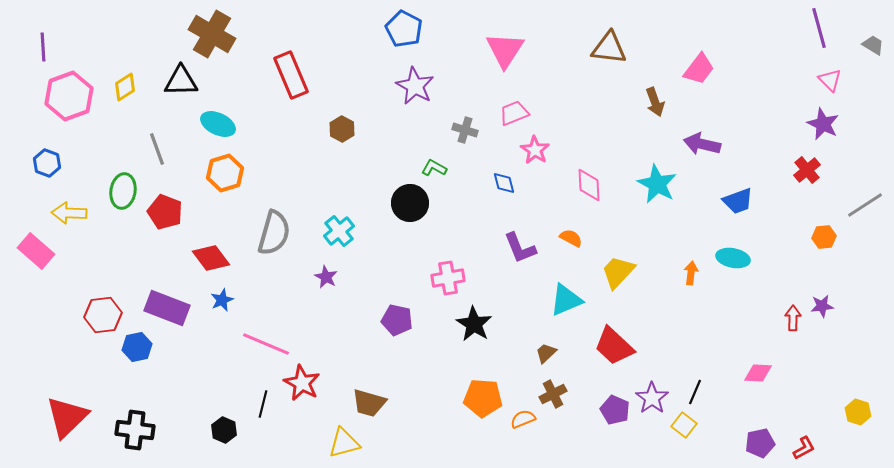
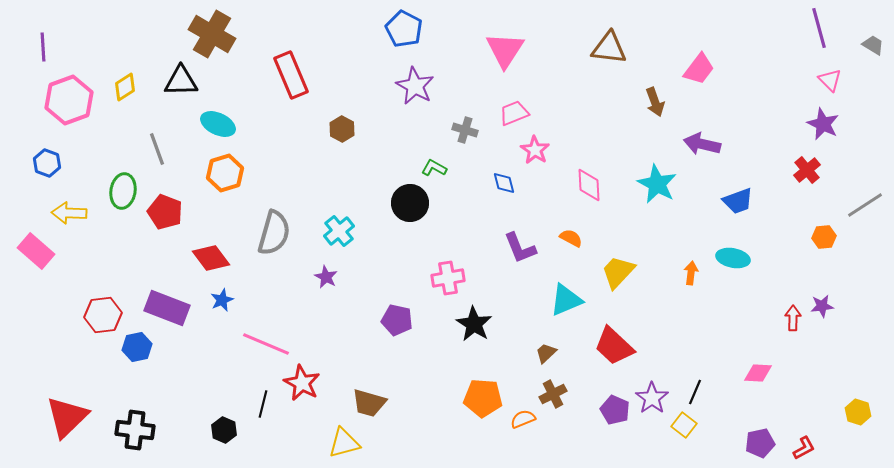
pink hexagon at (69, 96): moved 4 px down
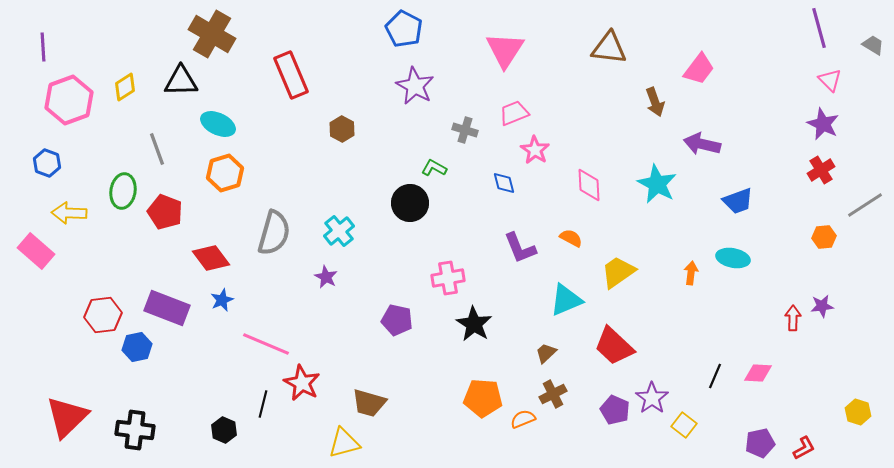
red cross at (807, 170): moved 14 px right; rotated 8 degrees clockwise
yellow trapezoid at (618, 272): rotated 12 degrees clockwise
black line at (695, 392): moved 20 px right, 16 px up
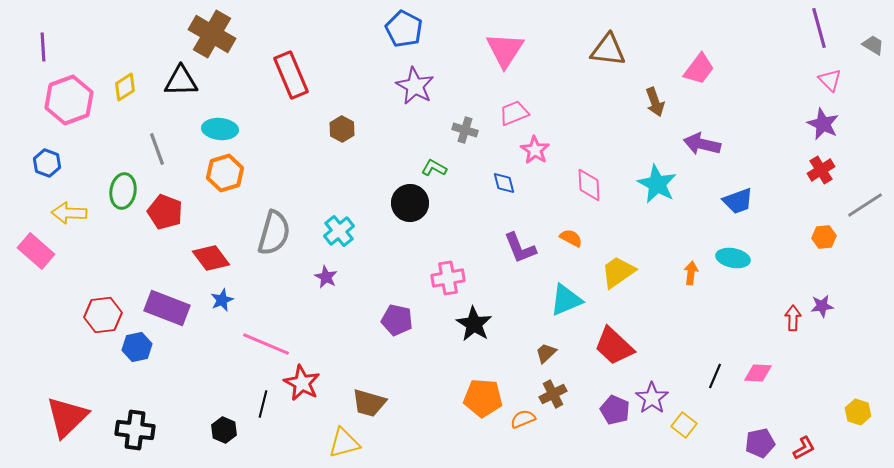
brown triangle at (609, 48): moved 1 px left, 2 px down
cyan ellipse at (218, 124): moved 2 px right, 5 px down; rotated 20 degrees counterclockwise
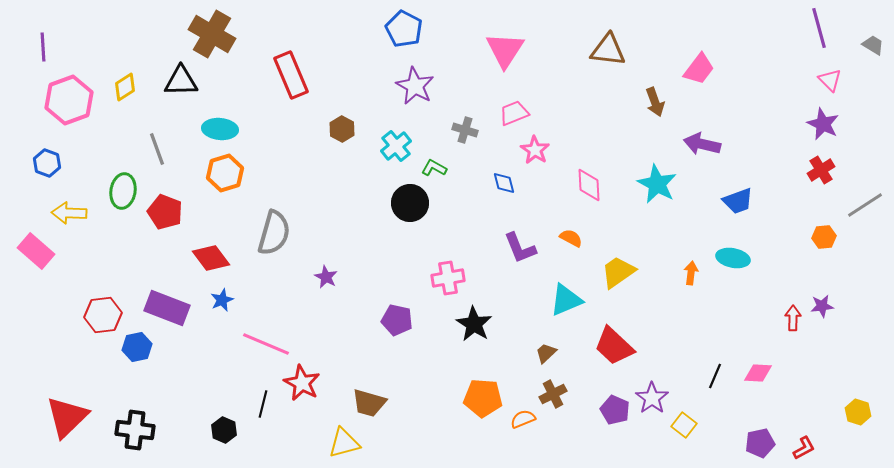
cyan cross at (339, 231): moved 57 px right, 85 px up
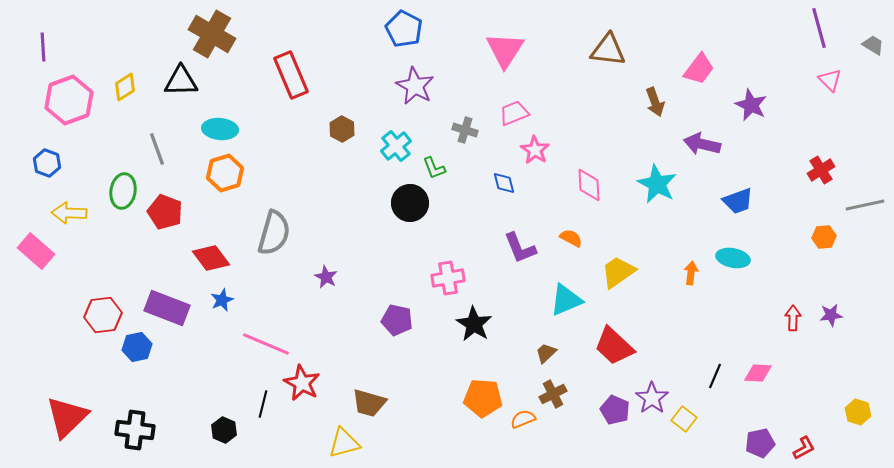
purple star at (823, 124): moved 72 px left, 19 px up
green L-shape at (434, 168): rotated 140 degrees counterclockwise
gray line at (865, 205): rotated 21 degrees clockwise
purple star at (822, 306): moved 9 px right, 9 px down
yellow square at (684, 425): moved 6 px up
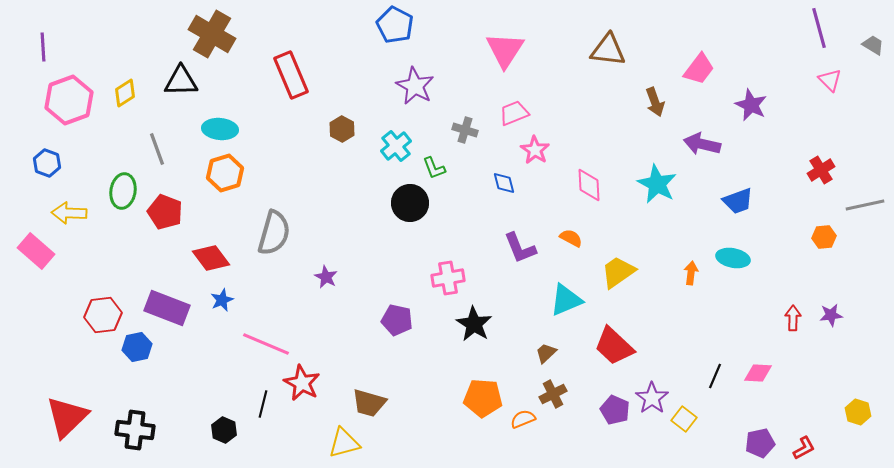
blue pentagon at (404, 29): moved 9 px left, 4 px up
yellow diamond at (125, 87): moved 6 px down
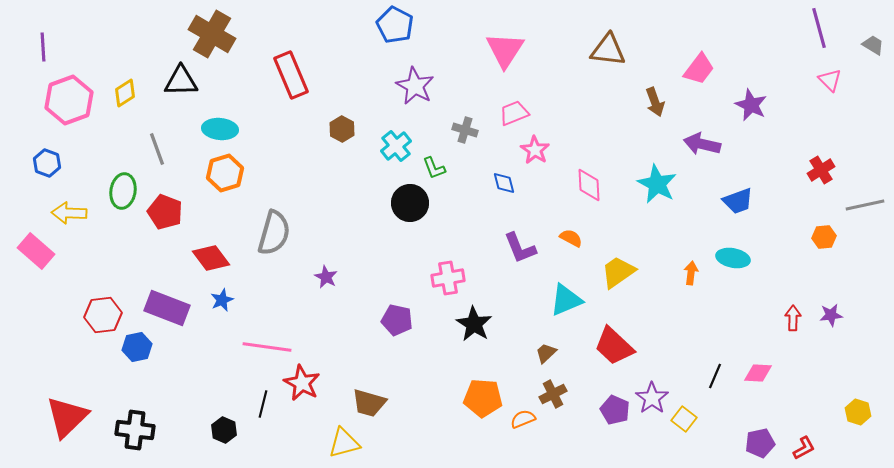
pink line at (266, 344): moved 1 px right, 3 px down; rotated 15 degrees counterclockwise
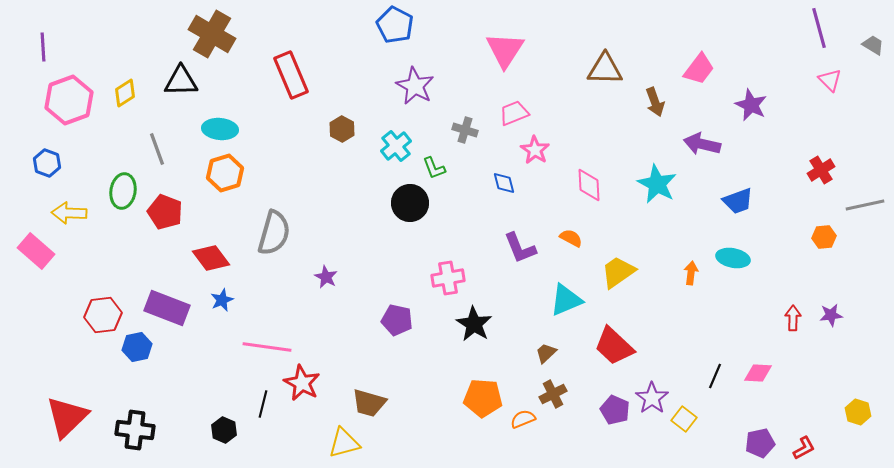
brown triangle at (608, 50): moved 3 px left, 19 px down; rotated 6 degrees counterclockwise
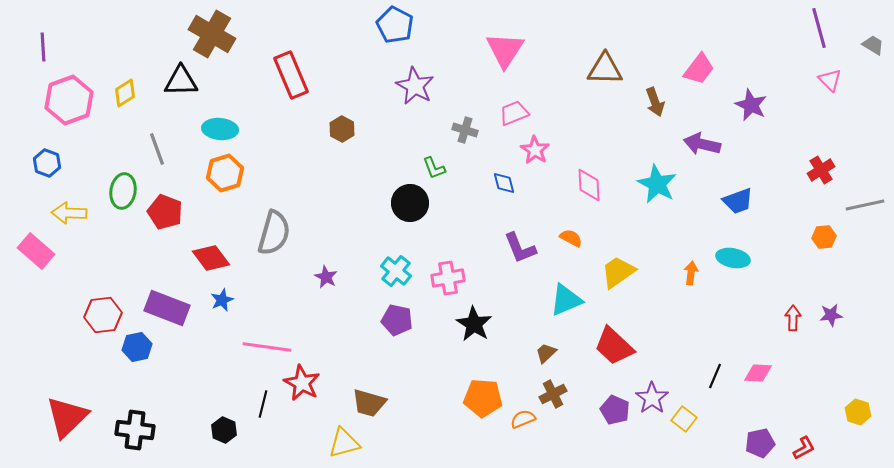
cyan cross at (396, 146): moved 125 px down; rotated 12 degrees counterclockwise
